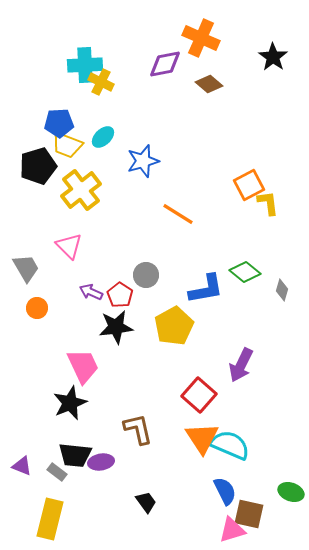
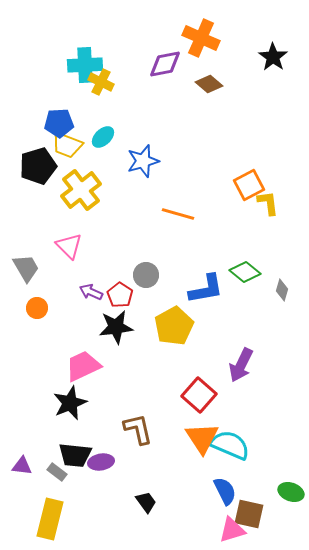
orange line at (178, 214): rotated 16 degrees counterclockwise
pink trapezoid at (83, 366): rotated 90 degrees counterclockwise
purple triangle at (22, 466): rotated 15 degrees counterclockwise
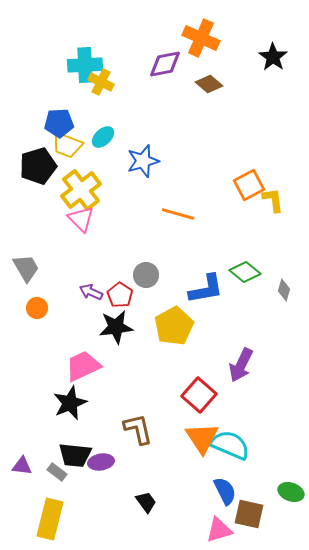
yellow L-shape at (268, 203): moved 5 px right, 3 px up
pink triangle at (69, 246): moved 12 px right, 27 px up
gray diamond at (282, 290): moved 2 px right
pink triangle at (232, 530): moved 13 px left
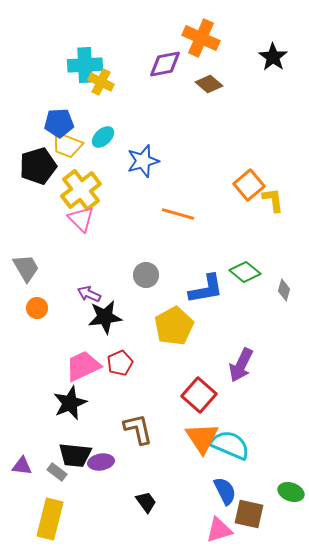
orange square at (249, 185): rotated 12 degrees counterclockwise
purple arrow at (91, 292): moved 2 px left, 2 px down
red pentagon at (120, 295): moved 68 px down; rotated 15 degrees clockwise
black star at (116, 327): moved 11 px left, 10 px up
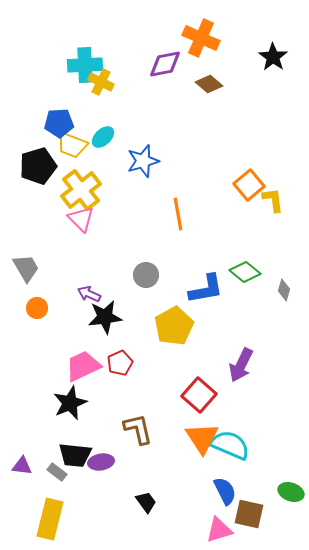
yellow trapezoid at (67, 145): moved 5 px right
orange line at (178, 214): rotated 64 degrees clockwise
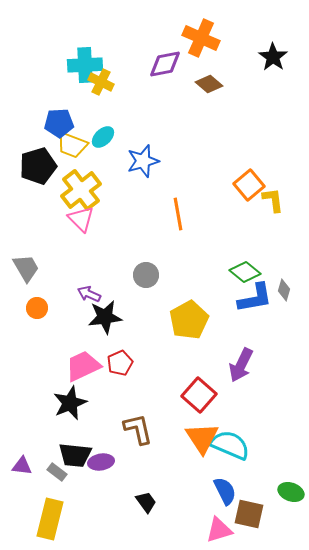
blue L-shape at (206, 289): moved 49 px right, 9 px down
yellow pentagon at (174, 326): moved 15 px right, 6 px up
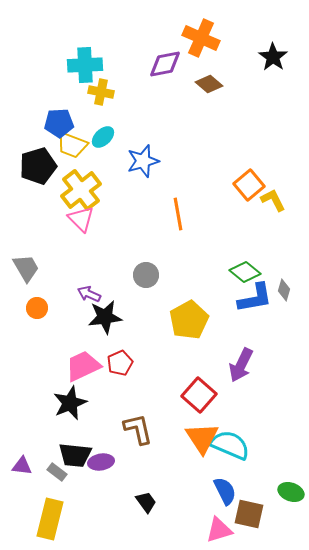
yellow cross at (101, 82): moved 10 px down; rotated 15 degrees counterclockwise
yellow L-shape at (273, 200): rotated 20 degrees counterclockwise
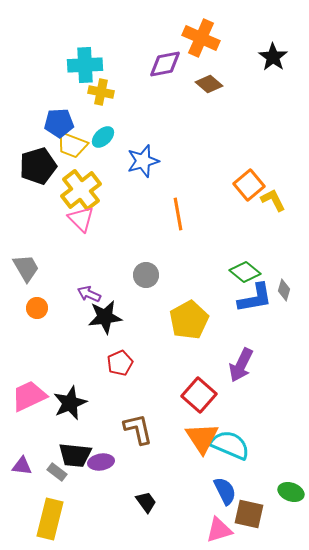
pink trapezoid at (83, 366): moved 54 px left, 30 px down
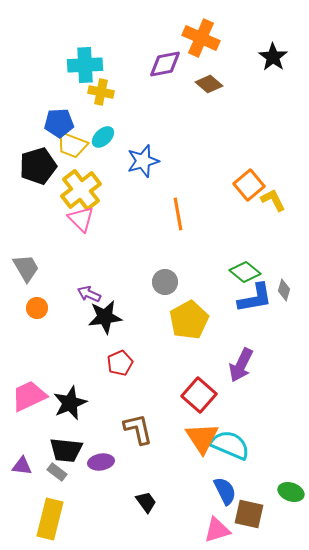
gray circle at (146, 275): moved 19 px right, 7 px down
black trapezoid at (75, 455): moved 9 px left, 5 px up
pink triangle at (219, 530): moved 2 px left
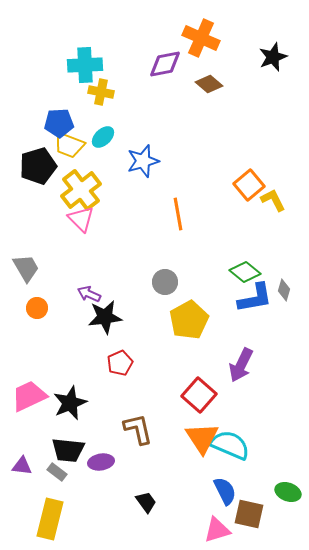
black star at (273, 57): rotated 16 degrees clockwise
yellow trapezoid at (72, 145): moved 3 px left
black trapezoid at (66, 450): moved 2 px right
green ellipse at (291, 492): moved 3 px left
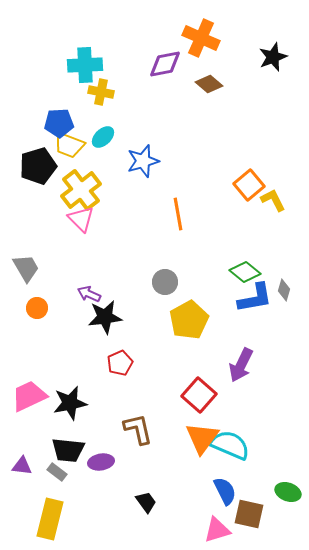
black star at (70, 403): rotated 12 degrees clockwise
orange triangle at (202, 438): rotated 9 degrees clockwise
